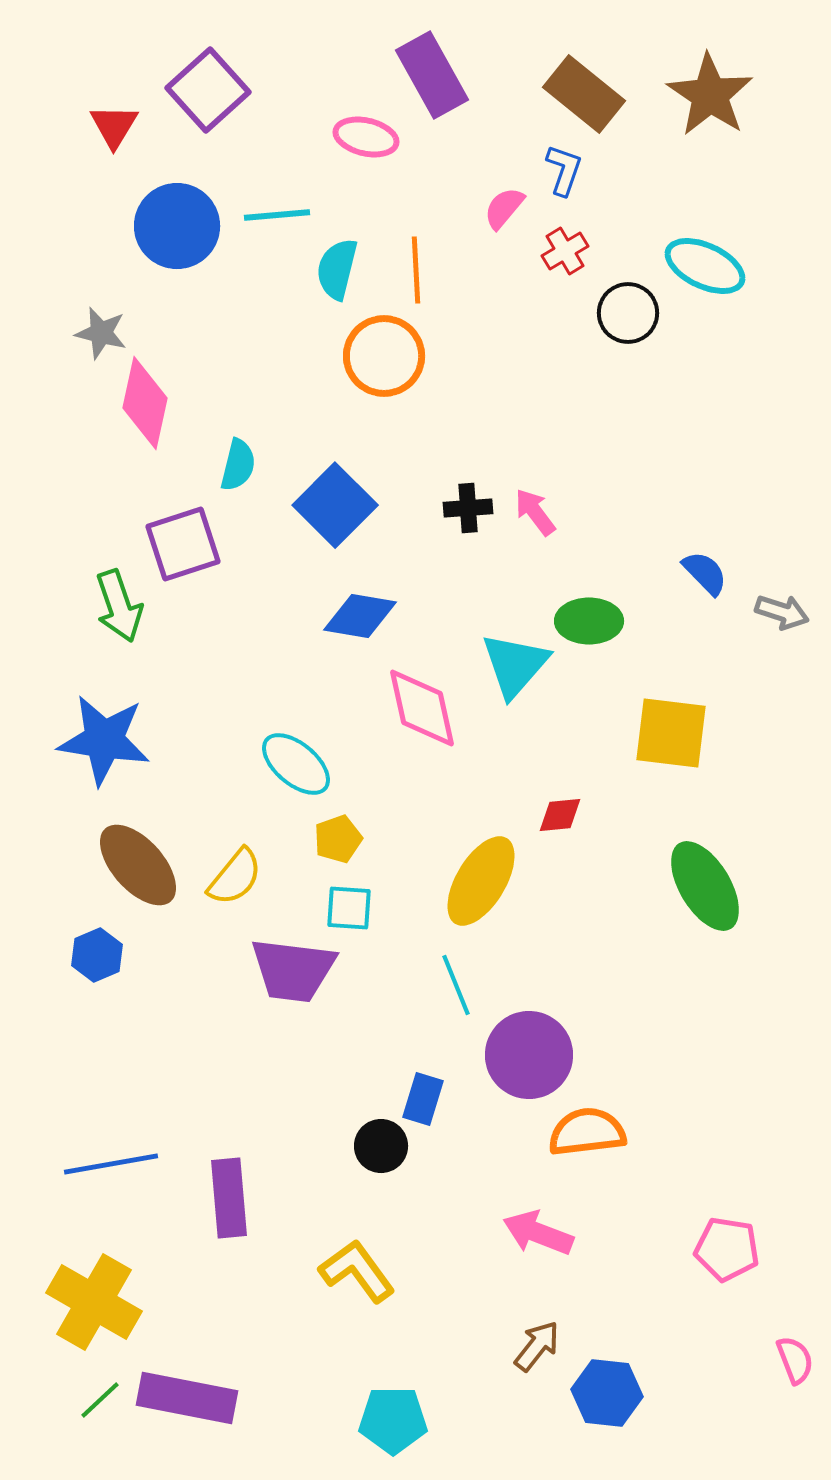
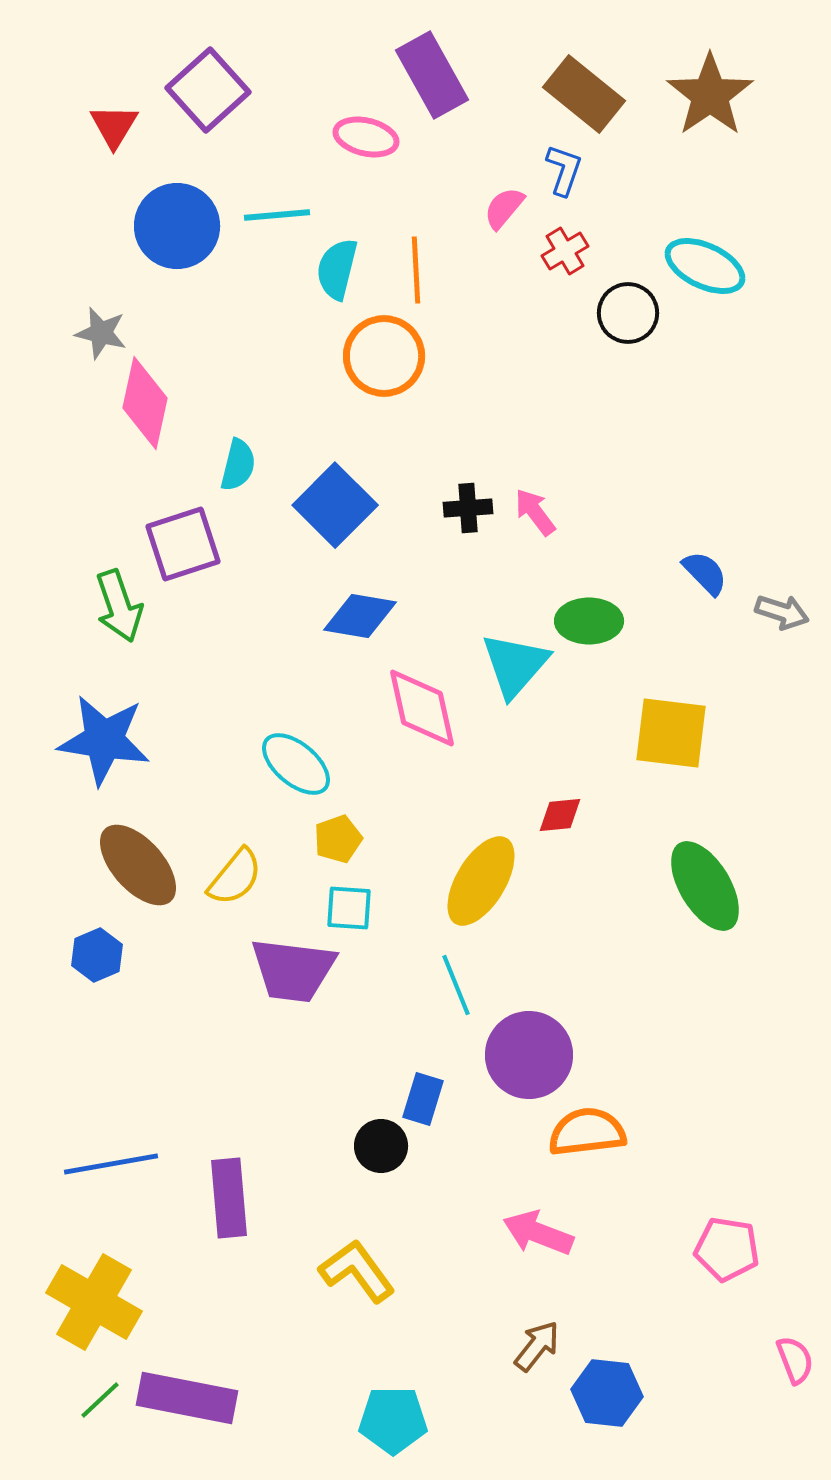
brown star at (710, 95): rotated 4 degrees clockwise
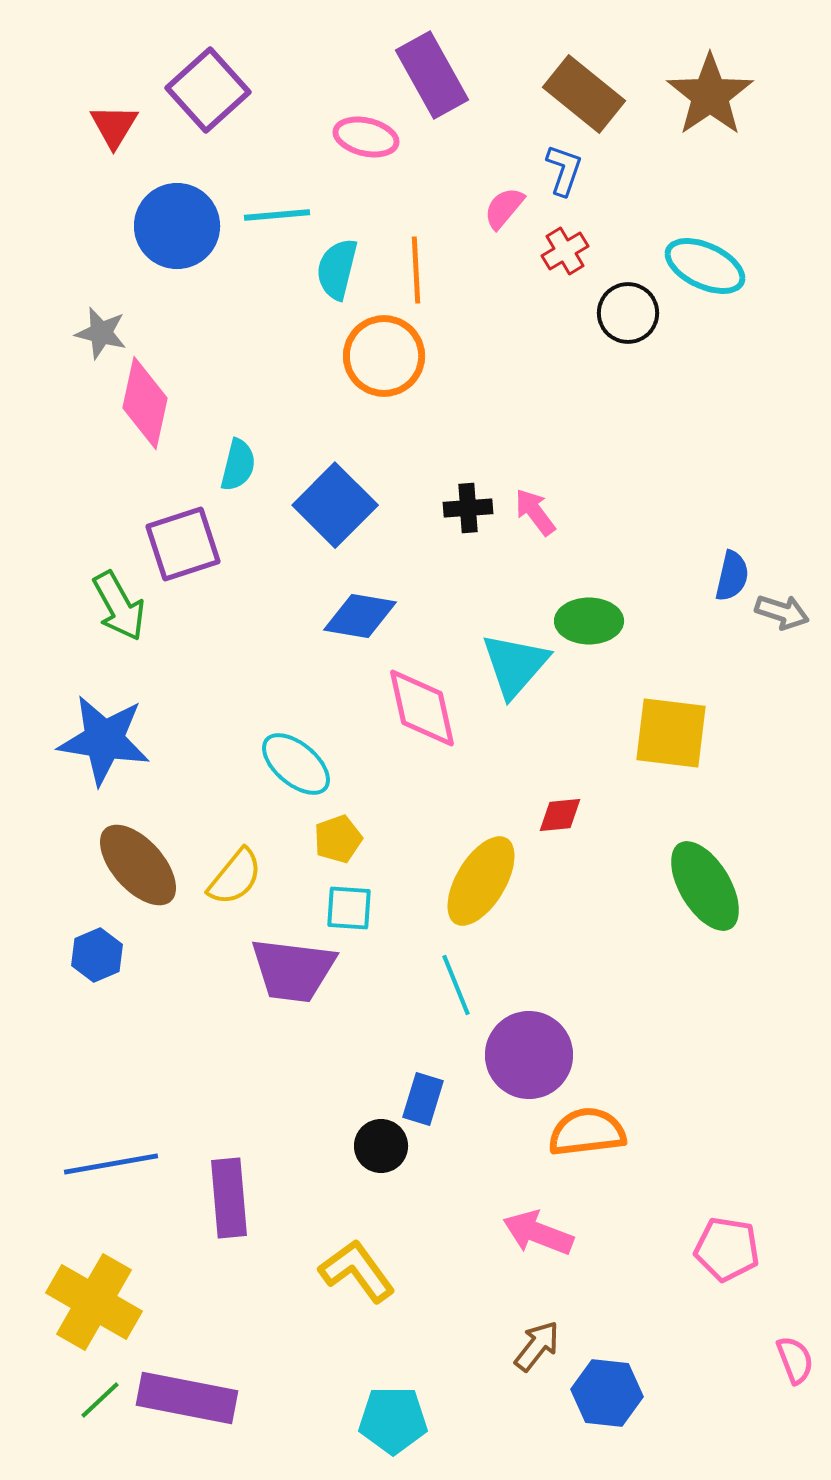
blue semicircle at (705, 573): moved 27 px right, 3 px down; rotated 57 degrees clockwise
green arrow at (119, 606): rotated 10 degrees counterclockwise
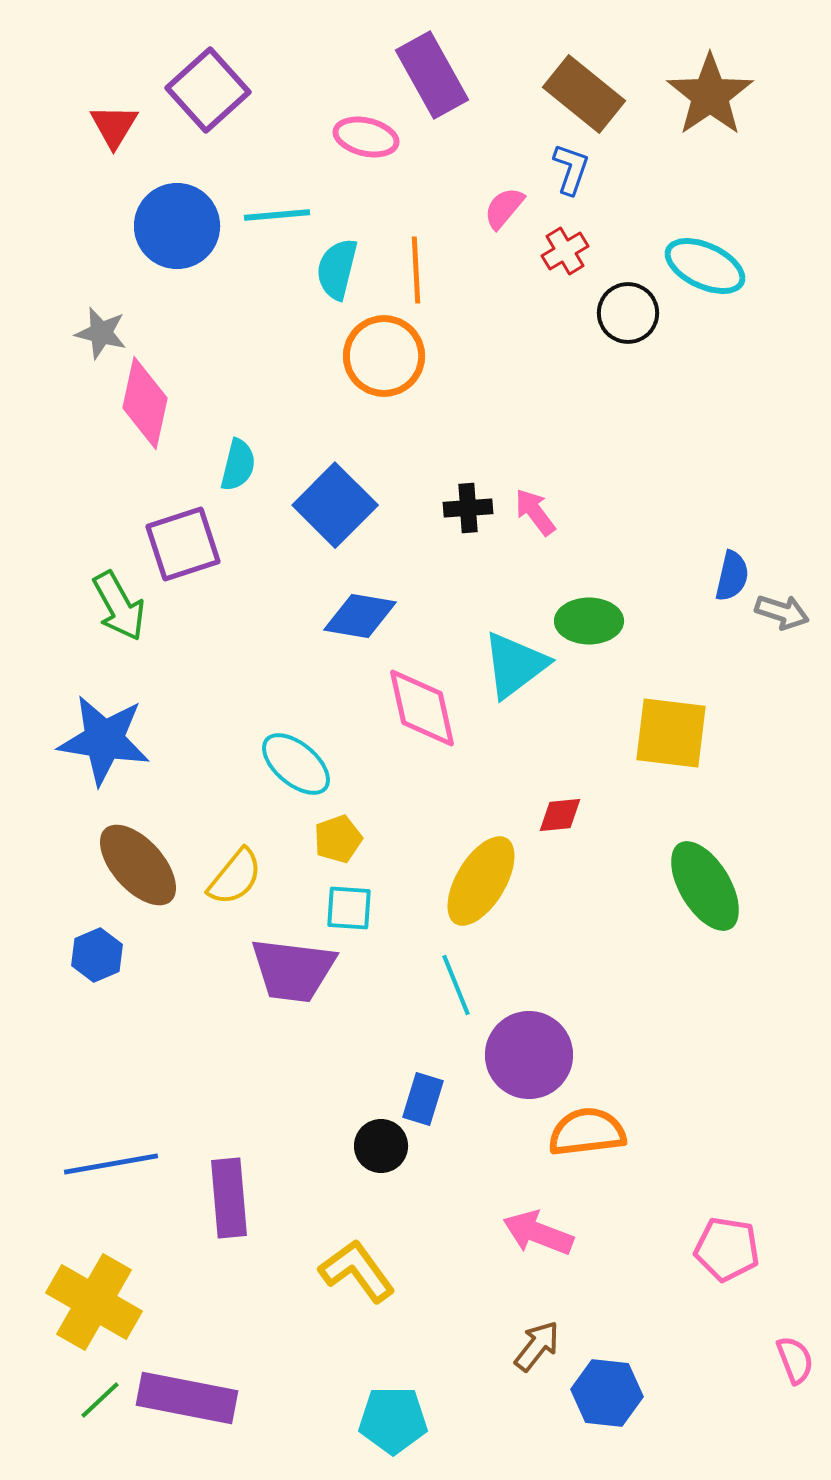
blue L-shape at (564, 170): moved 7 px right, 1 px up
cyan triangle at (515, 665): rotated 12 degrees clockwise
